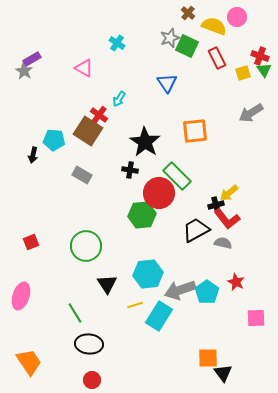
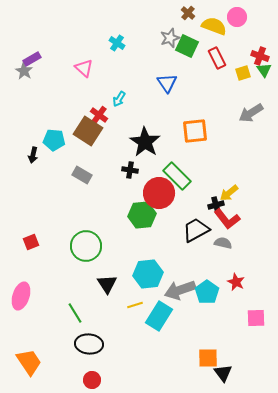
pink triangle at (84, 68): rotated 12 degrees clockwise
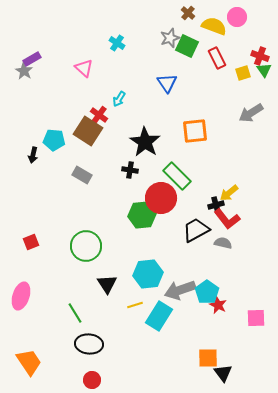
red circle at (159, 193): moved 2 px right, 5 px down
red star at (236, 282): moved 18 px left, 23 px down
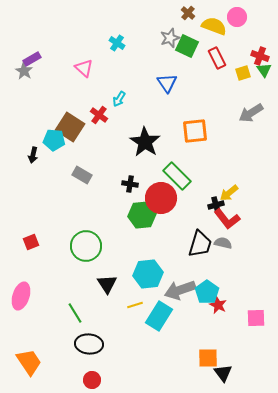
brown square at (88, 131): moved 18 px left, 4 px up
black cross at (130, 170): moved 14 px down
black trapezoid at (196, 230): moved 4 px right, 14 px down; rotated 136 degrees clockwise
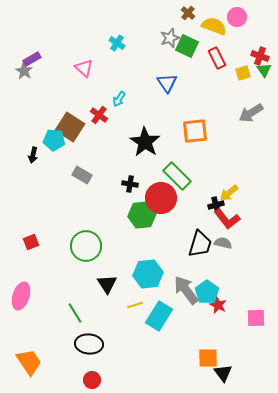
gray arrow at (180, 290): moved 6 px right; rotated 72 degrees clockwise
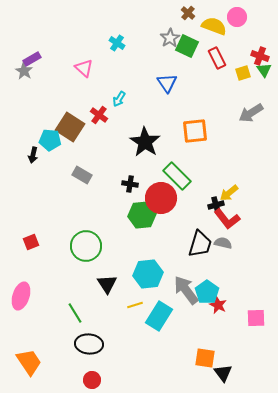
gray star at (170, 38): rotated 12 degrees counterclockwise
cyan pentagon at (54, 140): moved 4 px left
orange square at (208, 358): moved 3 px left; rotated 10 degrees clockwise
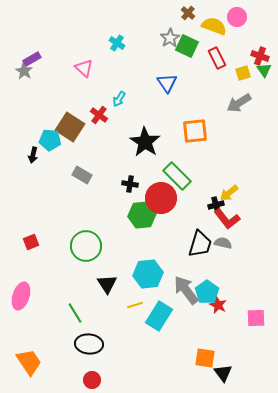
gray arrow at (251, 113): moved 12 px left, 10 px up
